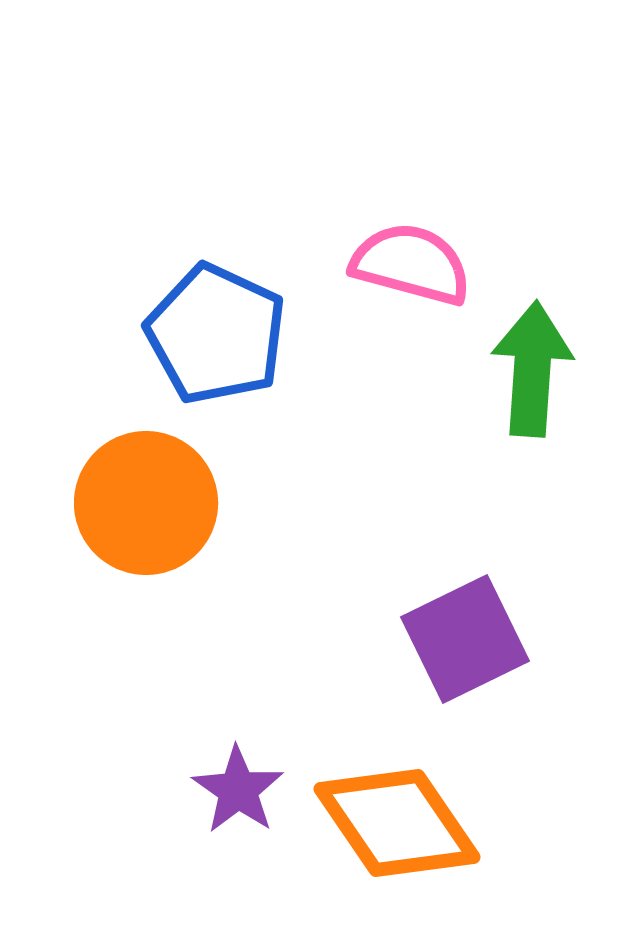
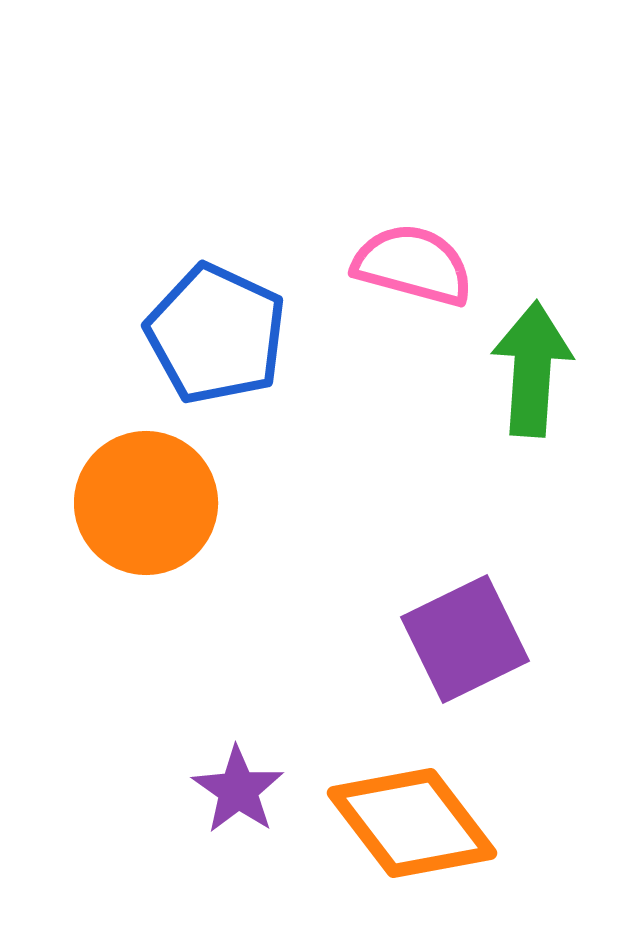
pink semicircle: moved 2 px right, 1 px down
orange diamond: moved 15 px right; rotated 3 degrees counterclockwise
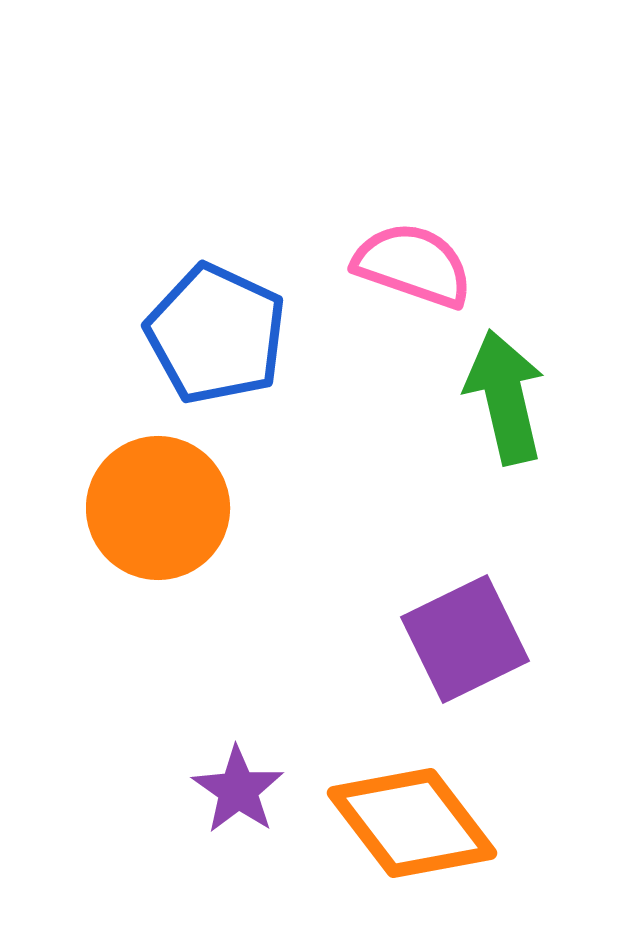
pink semicircle: rotated 4 degrees clockwise
green arrow: moved 27 px left, 28 px down; rotated 17 degrees counterclockwise
orange circle: moved 12 px right, 5 px down
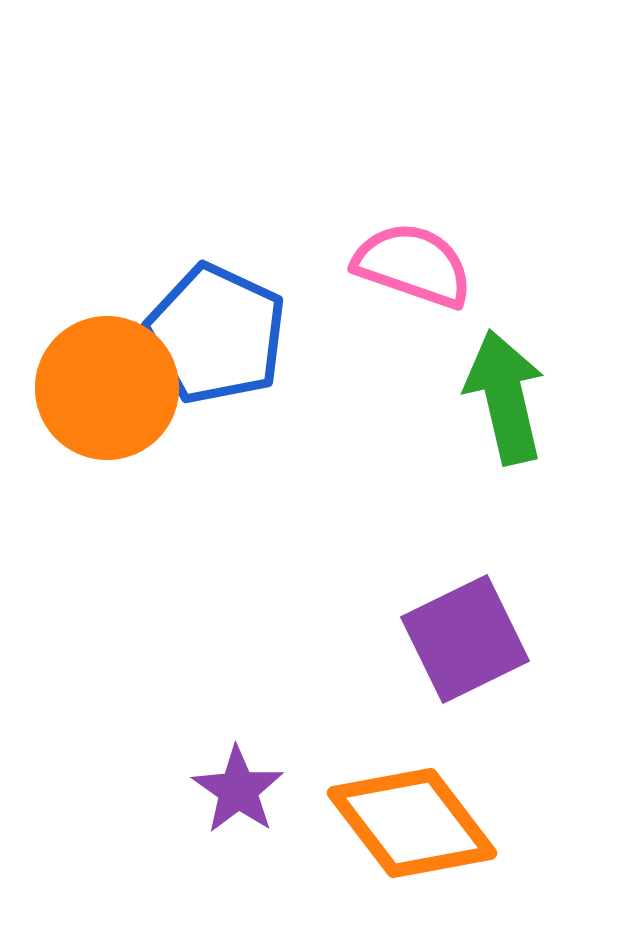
orange circle: moved 51 px left, 120 px up
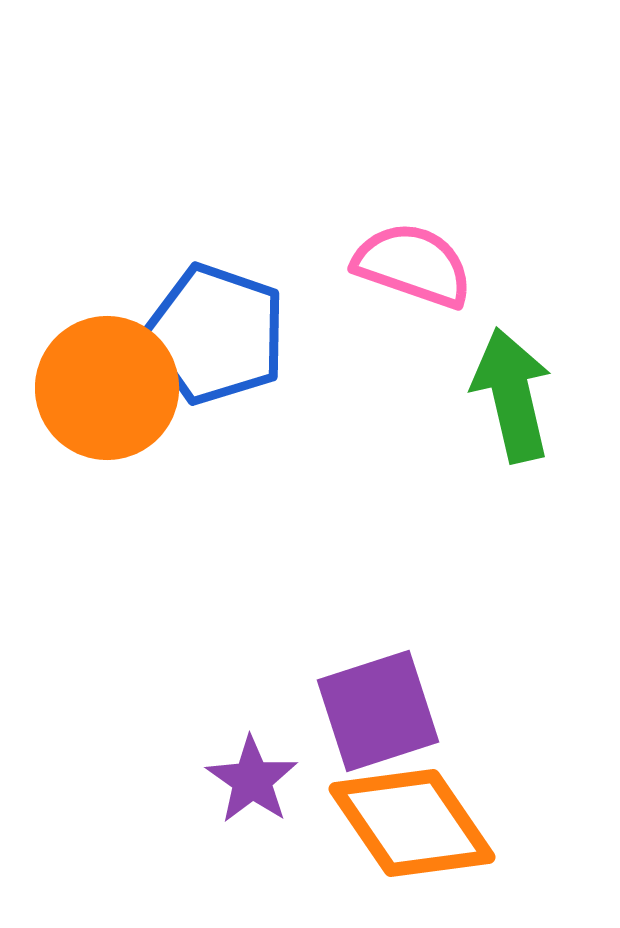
blue pentagon: rotated 6 degrees counterclockwise
green arrow: moved 7 px right, 2 px up
purple square: moved 87 px left, 72 px down; rotated 8 degrees clockwise
purple star: moved 14 px right, 10 px up
orange diamond: rotated 3 degrees clockwise
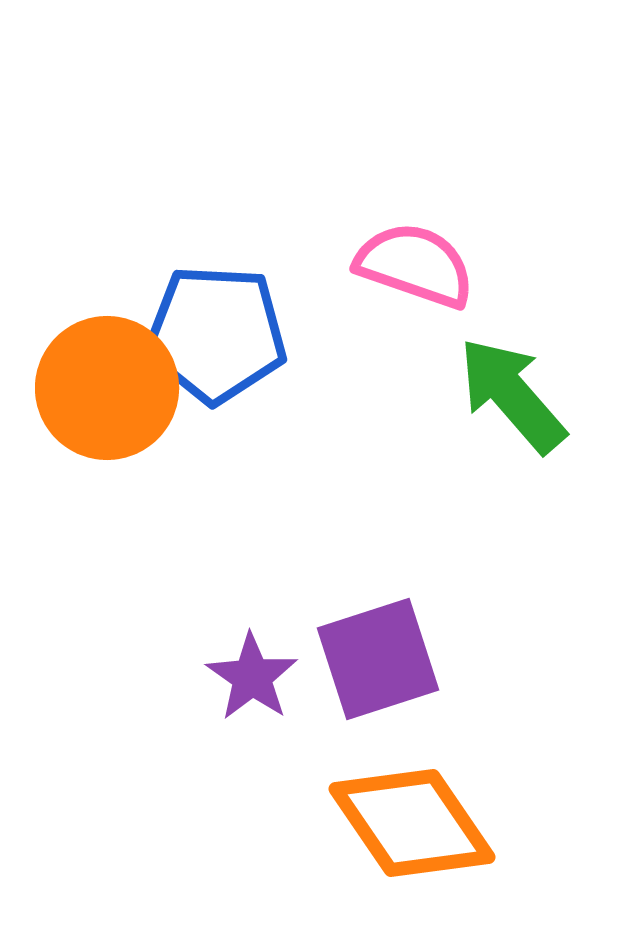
pink semicircle: moved 2 px right
blue pentagon: rotated 16 degrees counterclockwise
green arrow: rotated 28 degrees counterclockwise
purple square: moved 52 px up
purple star: moved 103 px up
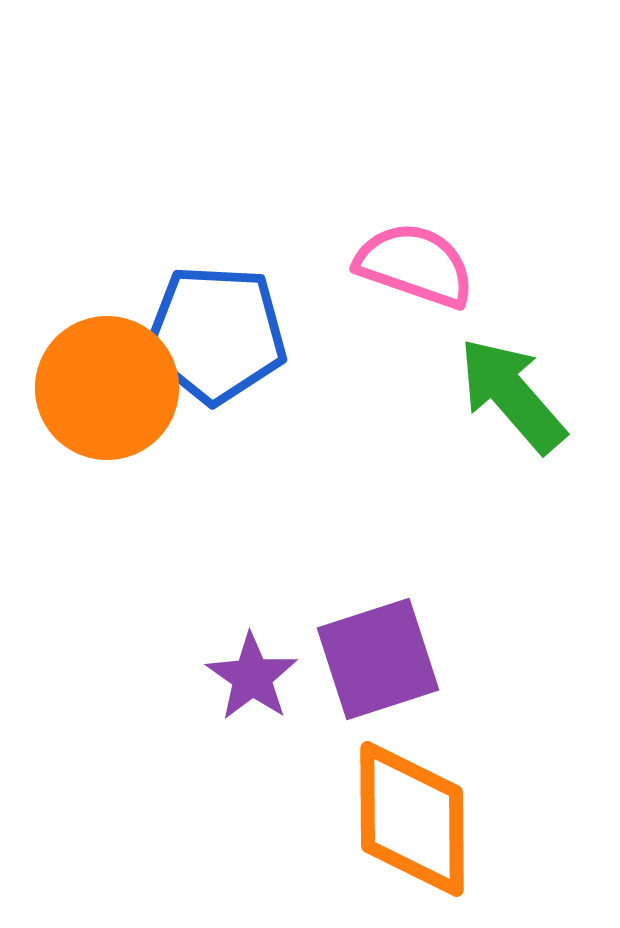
orange diamond: moved 4 px up; rotated 34 degrees clockwise
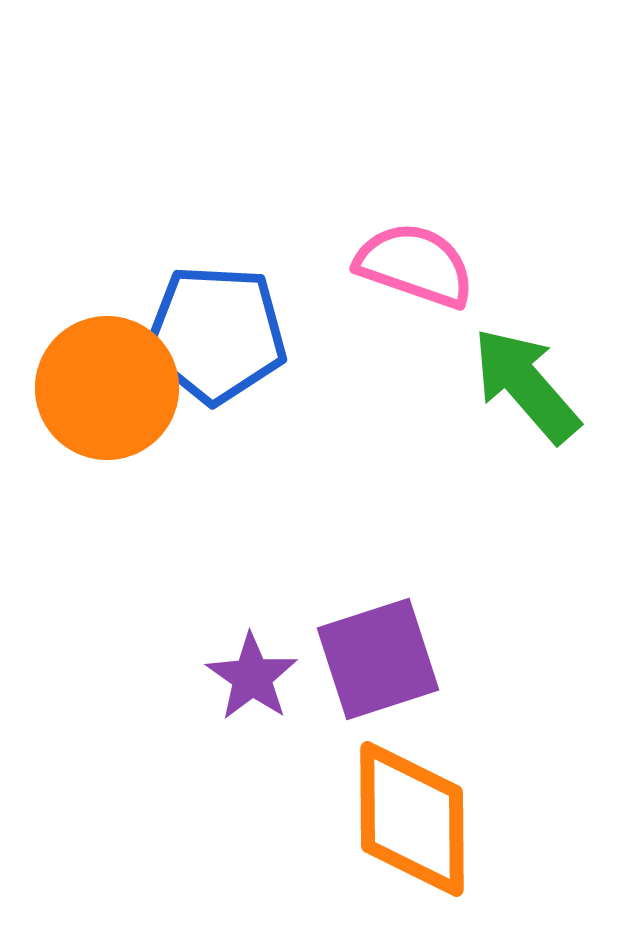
green arrow: moved 14 px right, 10 px up
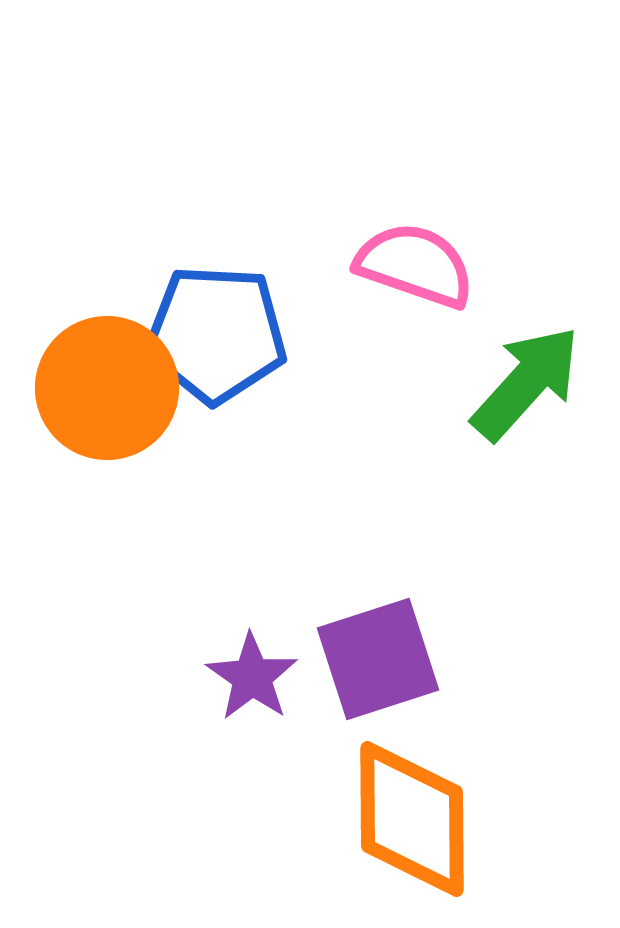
green arrow: moved 2 px up; rotated 83 degrees clockwise
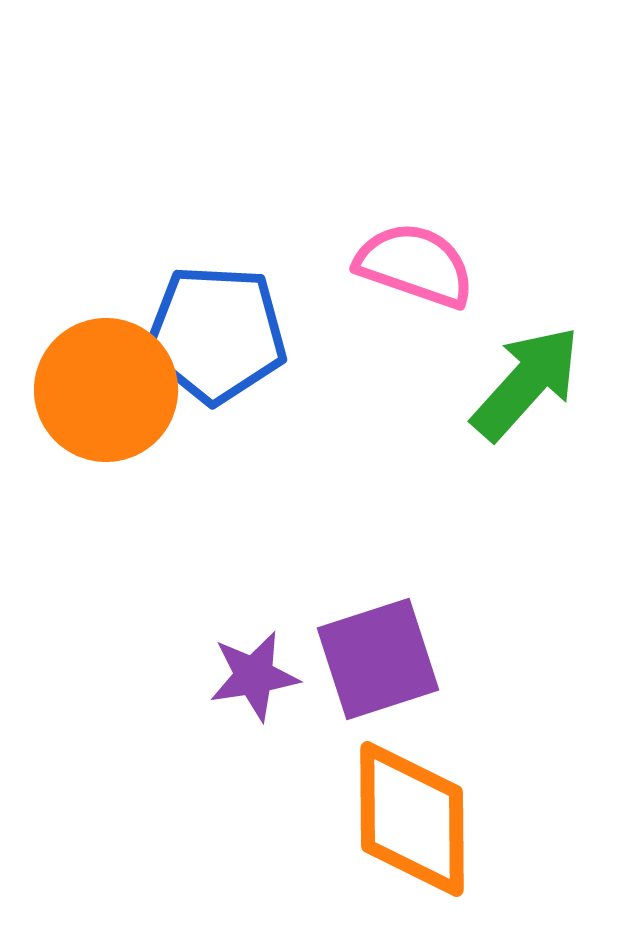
orange circle: moved 1 px left, 2 px down
purple star: moved 2 px right, 1 px up; rotated 28 degrees clockwise
